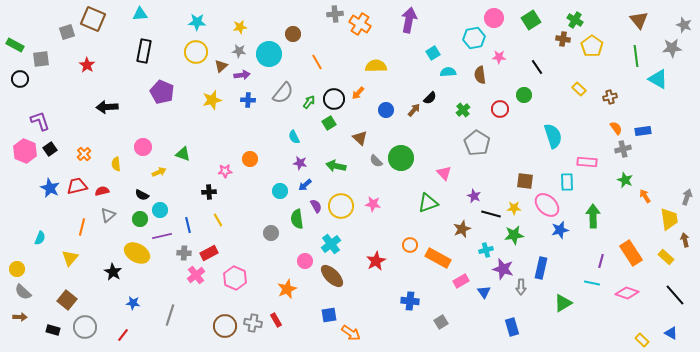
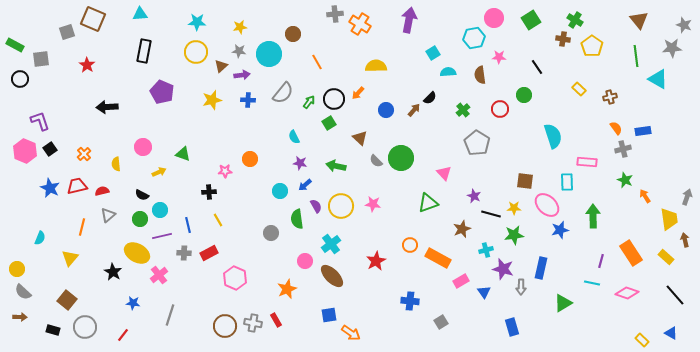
pink cross at (196, 275): moved 37 px left
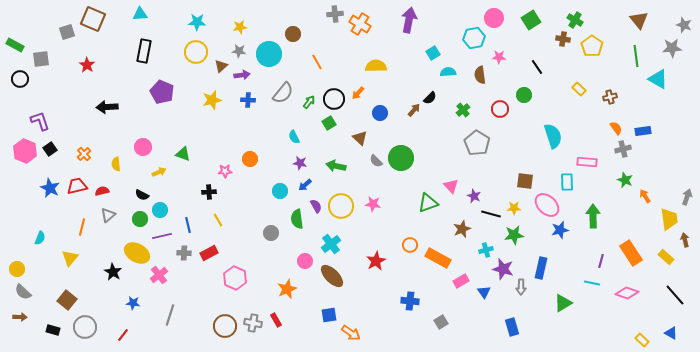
blue circle at (386, 110): moved 6 px left, 3 px down
pink triangle at (444, 173): moved 7 px right, 13 px down
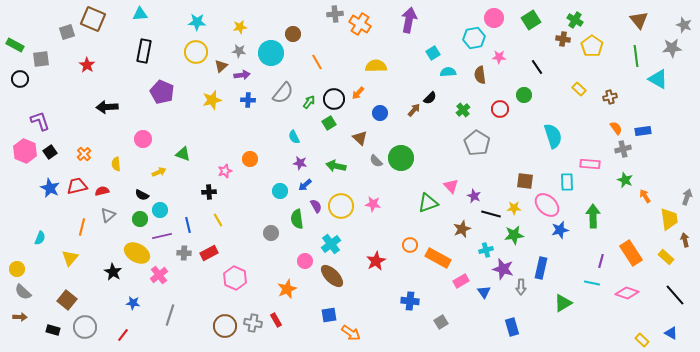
cyan circle at (269, 54): moved 2 px right, 1 px up
pink circle at (143, 147): moved 8 px up
black square at (50, 149): moved 3 px down
pink rectangle at (587, 162): moved 3 px right, 2 px down
pink star at (225, 171): rotated 16 degrees counterclockwise
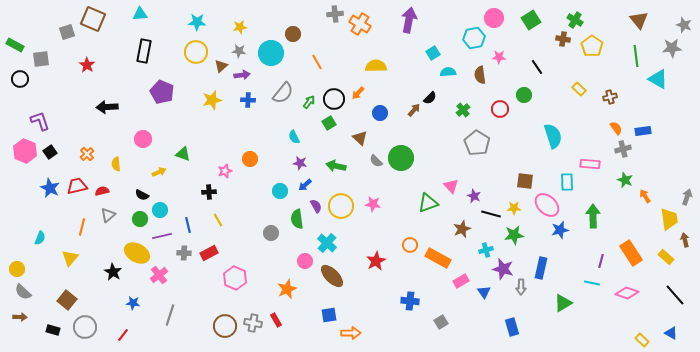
orange cross at (84, 154): moved 3 px right
cyan cross at (331, 244): moved 4 px left, 1 px up; rotated 12 degrees counterclockwise
orange arrow at (351, 333): rotated 36 degrees counterclockwise
